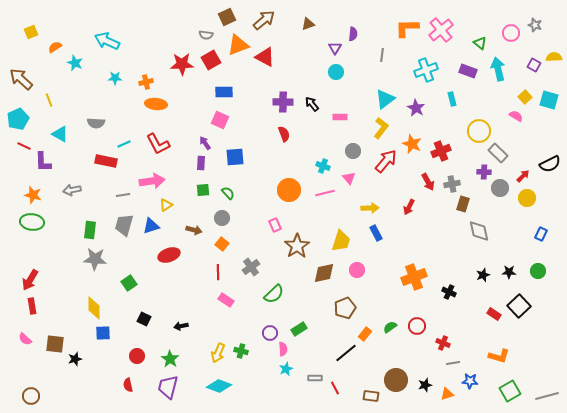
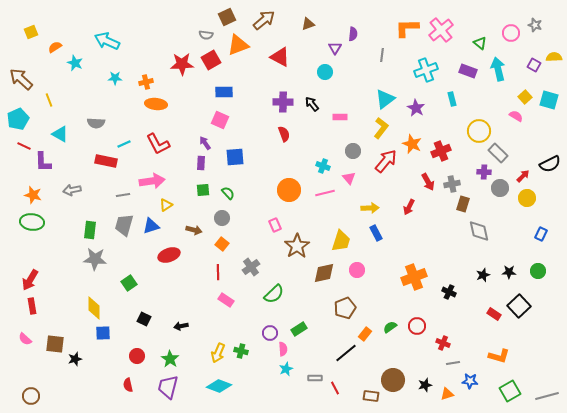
red triangle at (265, 57): moved 15 px right
cyan circle at (336, 72): moved 11 px left
brown circle at (396, 380): moved 3 px left
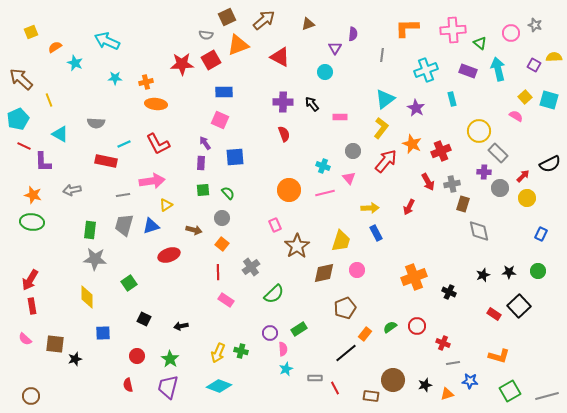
pink cross at (441, 30): moved 12 px right; rotated 35 degrees clockwise
yellow diamond at (94, 308): moved 7 px left, 11 px up
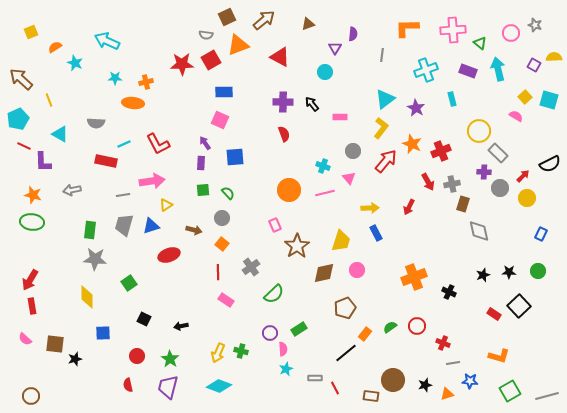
orange ellipse at (156, 104): moved 23 px left, 1 px up
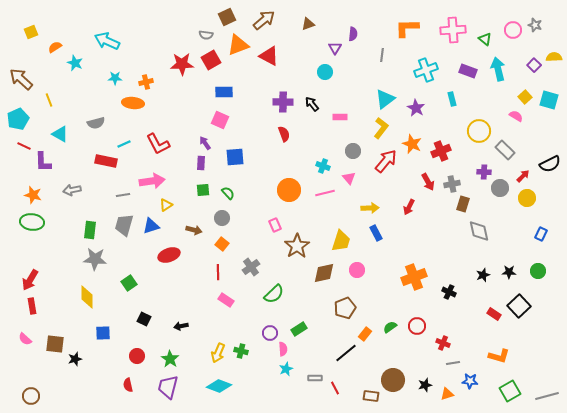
pink circle at (511, 33): moved 2 px right, 3 px up
green triangle at (480, 43): moved 5 px right, 4 px up
red triangle at (280, 57): moved 11 px left, 1 px up
purple square at (534, 65): rotated 16 degrees clockwise
gray semicircle at (96, 123): rotated 18 degrees counterclockwise
gray rectangle at (498, 153): moved 7 px right, 3 px up
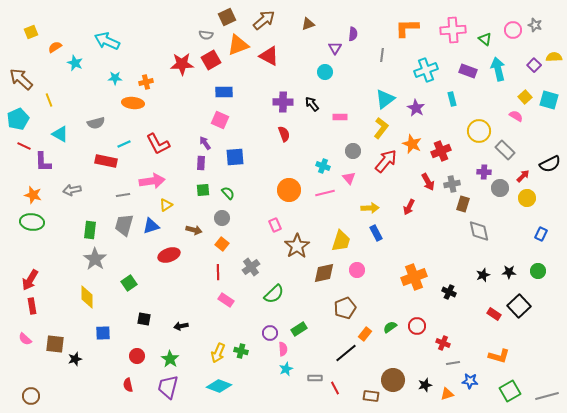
gray star at (95, 259): rotated 30 degrees clockwise
black square at (144, 319): rotated 16 degrees counterclockwise
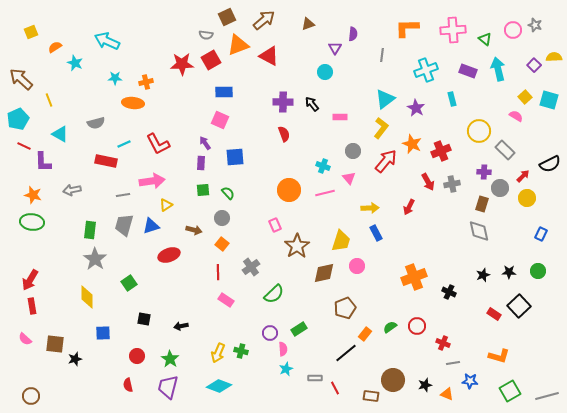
brown rectangle at (463, 204): moved 19 px right
pink circle at (357, 270): moved 4 px up
orange triangle at (447, 394): rotated 40 degrees clockwise
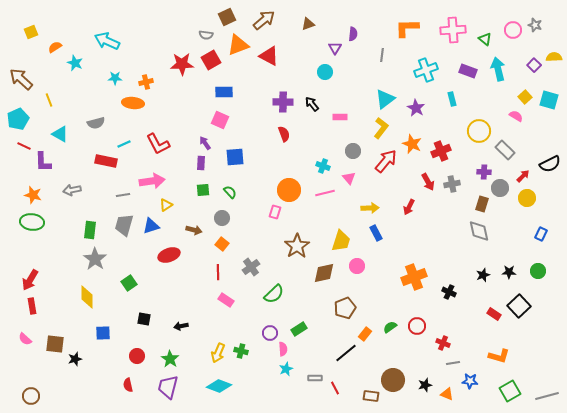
green semicircle at (228, 193): moved 2 px right, 1 px up
pink rectangle at (275, 225): moved 13 px up; rotated 40 degrees clockwise
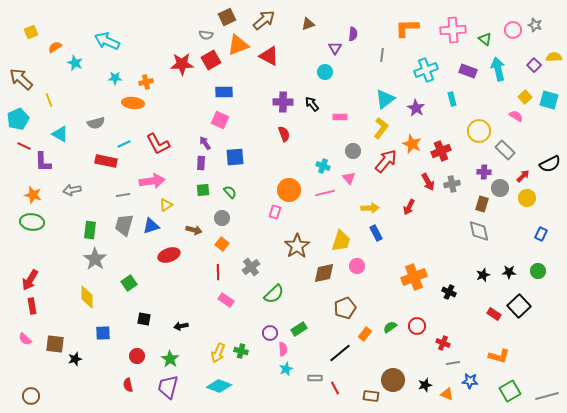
black line at (346, 353): moved 6 px left
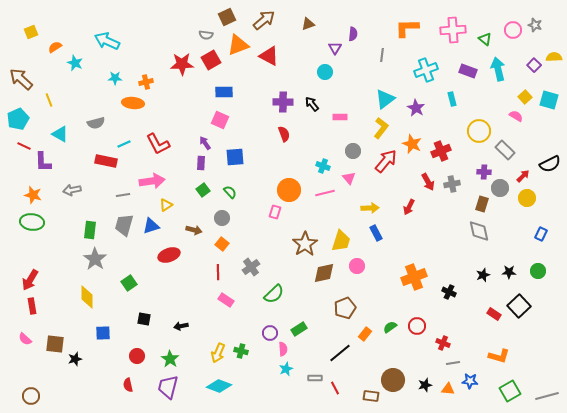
green square at (203, 190): rotated 32 degrees counterclockwise
brown star at (297, 246): moved 8 px right, 2 px up
orange triangle at (447, 394): moved 1 px right, 5 px up; rotated 16 degrees counterclockwise
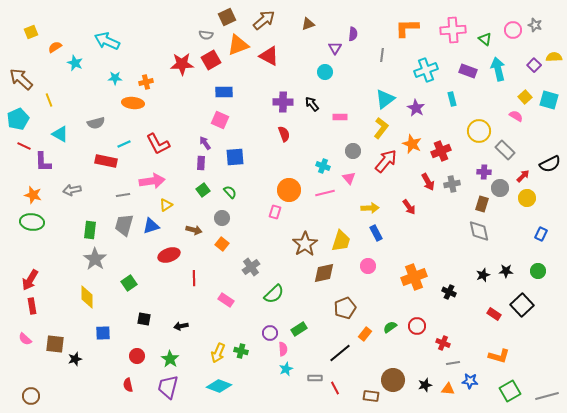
red arrow at (409, 207): rotated 63 degrees counterclockwise
pink circle at (357, 266): moved 11 px right
red line at (218, 272): moved 24 px left, 6 px down
black star at (509, 272): moved 3 px left, 1 px up
black square at (519, 306): moved 3 px right, 1 px up
